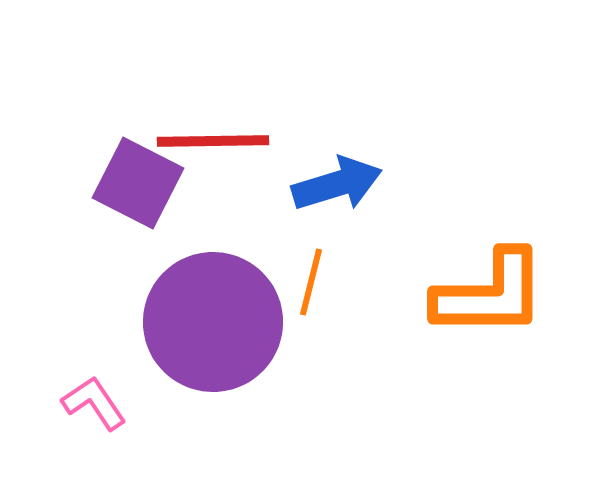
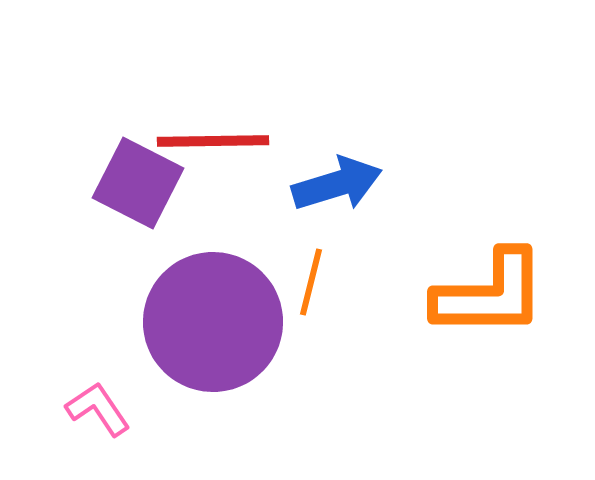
pink L-shape: moved 4 px right, 6 px down
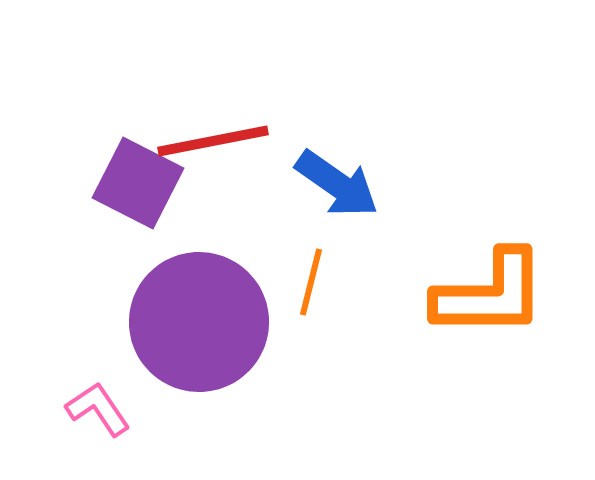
red line: rotated 10 degrees counterclockwise
blue arrow: rotated 52 degrees clockwise
purple circle: moved 14 px left
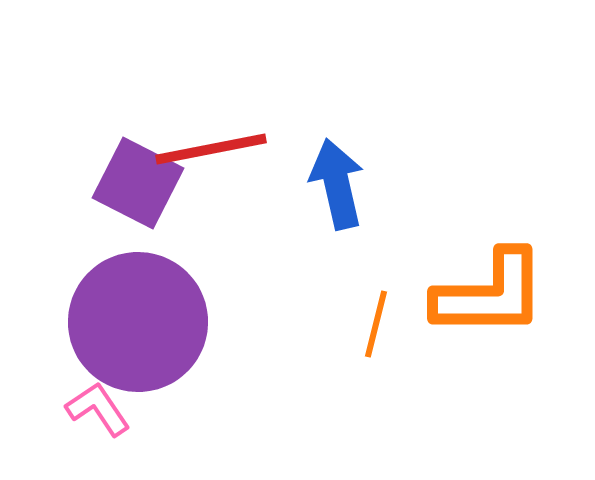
red line: moved 2 px left, 8 px down
blue arrow: rotated 138 degrees counterclockwise
orange line: moved 65 px right, 42 px down
purple circle: moved 61 px left
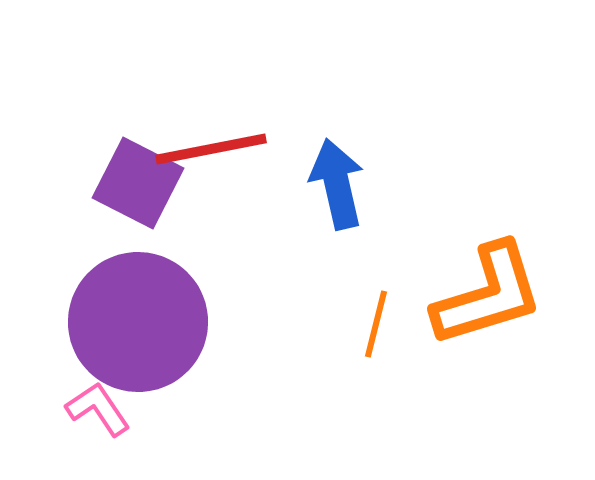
orange L-shape: moved 2 px left, 1 px down; rotated 17 degrees counterclockwise
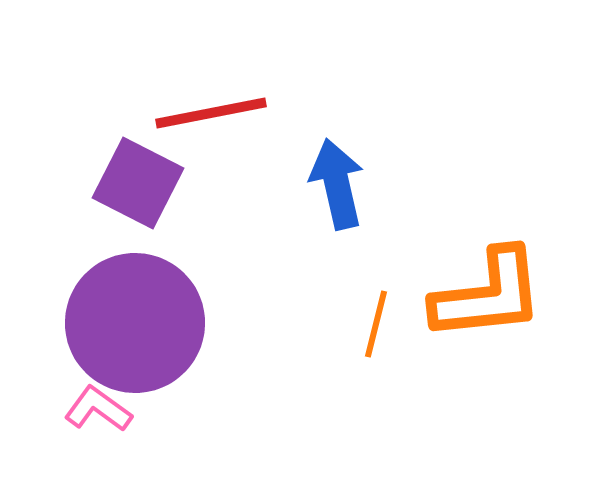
red line: moved 36 px up
orange L-shape: rotated 11 degrees clockwise
purple circle: moved 3 px left, 1 px down
pink L-shape: rotated 20 degrees counterclockwise
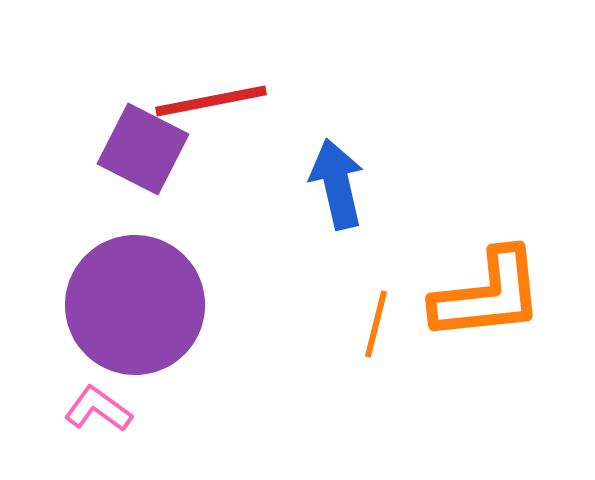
red line: moved 12 px up
purple square: moved 5 px right, 34 px up
purple circle: moved 18 px up
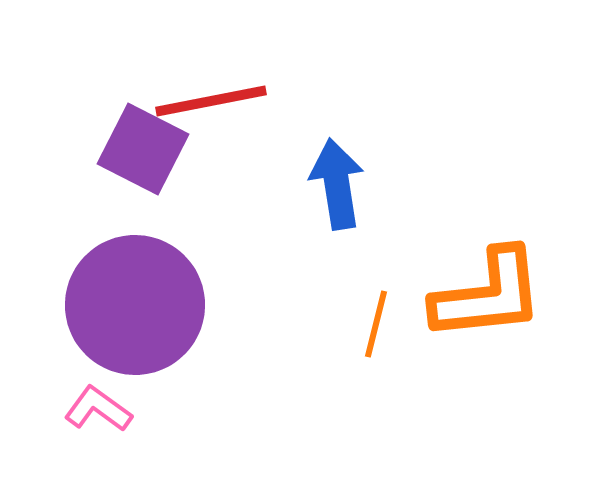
blue arrow: rotated 4 degrees clockwise
